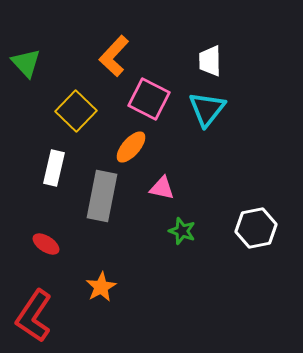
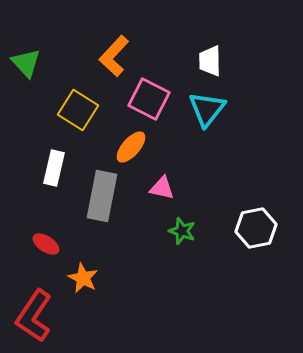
yellow square: moved 2 px right, 1 px up; rotated 12 degrees counterclockwise
orange star: moved 18 px left, 9 px up; rotated 16 degrees counterclockwise
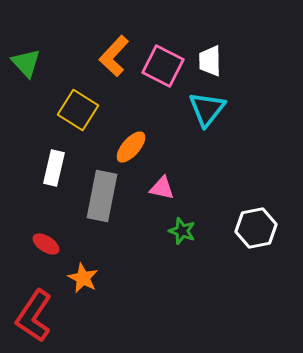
pink square: moved 14 px right, 33 px up
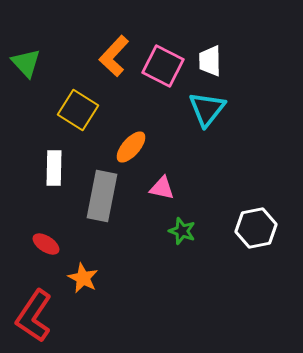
white rectangle: rotated 12 degrees counterclockwise
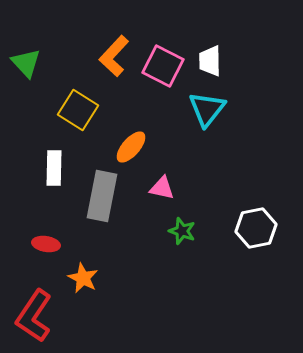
red ellipse: rotated 24 degrees counterclockwise
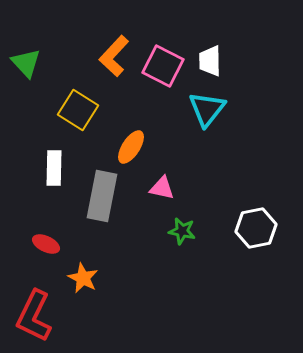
orange ellipse: rotated 8 degrees counterclockwise
green star: rotated 8 degrees counterclockwise
red ellipse: rotated 16 degrees clockwise
red L-shape: rotated 8 degrees counterclockwise
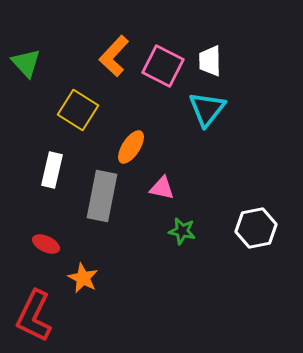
white rectangle: moved 2 px left, 2 px down; rotated 12 degrees clockwise
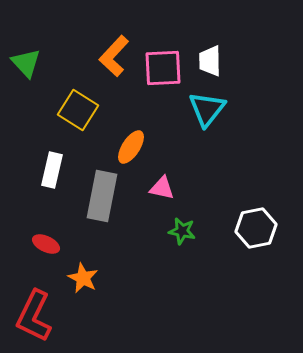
pink square: moved 2 px down; rotated 30 degrees counterclockwise
